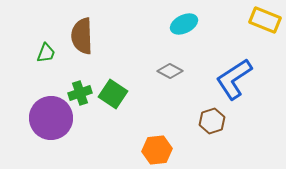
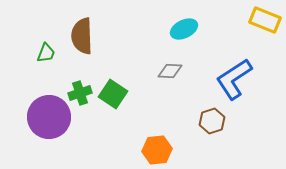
cyan ellipse: moved 5 px down
gray diamond: rotated 25 degrees counterclockwise
purple circle: moved 2 px left, 1 px up
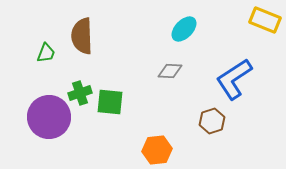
cyan ellipse: rotated 20 degrees counterclockwise
green square: moved 3 px left, 8 px down; rotated 28 degrees counterclockwise
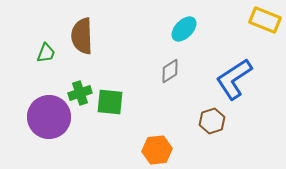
gray diamond: rotated 35 degrees counterclockwise
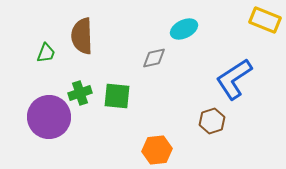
cyan ellipse: rotated 20 degrees clockwise
gray diamond: moved 16 px left, 13 px up; rotated 20 degrees clockwise
green square: moved 7 px right, 6 px up
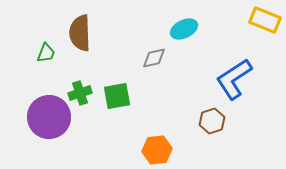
brown semicircle: moved 2 px left, 3 px up
green square: rotated 16 degrees counterclockwise
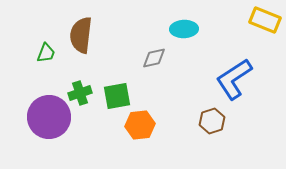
cyan ellipse: rotated 24 degrees clockwise
brown semicircle: moved 1 px right, 2 px down; rotated 9 degrees clockwise
orange hexagon: moved 17 px left, 25 px up
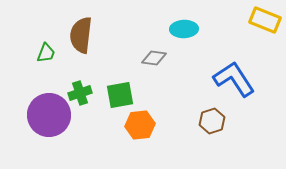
gray diamond: rotated 20 degrees clockwise
blue L-shape: rotated 90 degrees clockwise
green square: moved 3 px right, 1 px up
purple circle: moved 2 px up
